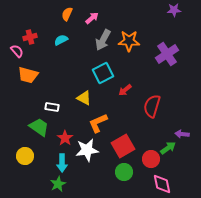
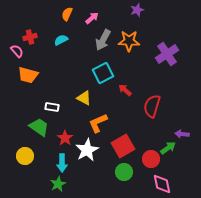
purple star: moved 37 px left; rotated 16 degrees counterclockwise
red arrow: rotated 80 degrees clockwise
white star: rotated 20 degrees counterclockwise
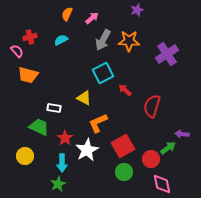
white rectangle: moved 2 px right, 1 px down
green trapezoid: rotated 10 degrees counterclockwise
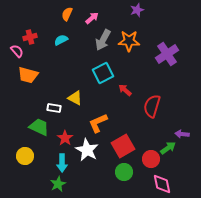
yellow triangle: moved 9 px left
white star: rotated 15 degrees counterclockwise
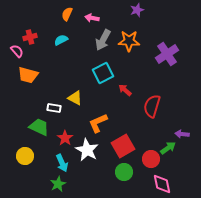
pink arrow: rotated 128 degrees counterclockwise
cyan arrow: rotated 24 degrees counterclockwise
